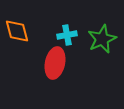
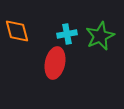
cyan cross: moved 1 px up
green star: moved 2 px left, 3 px up
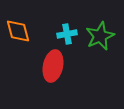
orange diamond: moved 1 px right
red ellipse: moved 2 px left, 3 px down
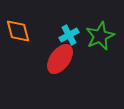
cyan cross: moved 2 px right, 1 px down; rotated 18 degrees counterclockwise
red ellipse: moved 7 px right, 7 px up; rotated 24 degrees clockwise
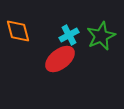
green star: moved 1 px right
red ellipse: rotated 16 degrees clockwise
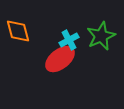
cyan cross: moved 5 px down
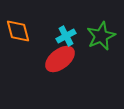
cyan cross: moved 3 px left, 4 px up
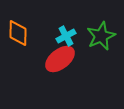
orange diamond: moved 2 px down; rotated 16 degrees clockwise
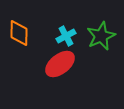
orange diamond: moved 1 px right
red ellipse: moved 5 px down
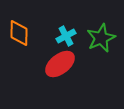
green star: moved 2 px down
